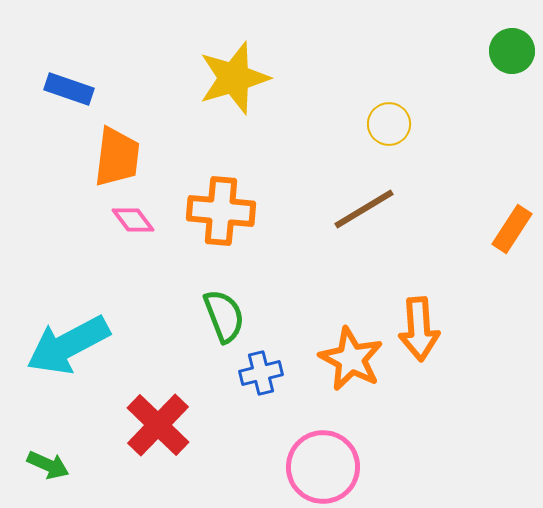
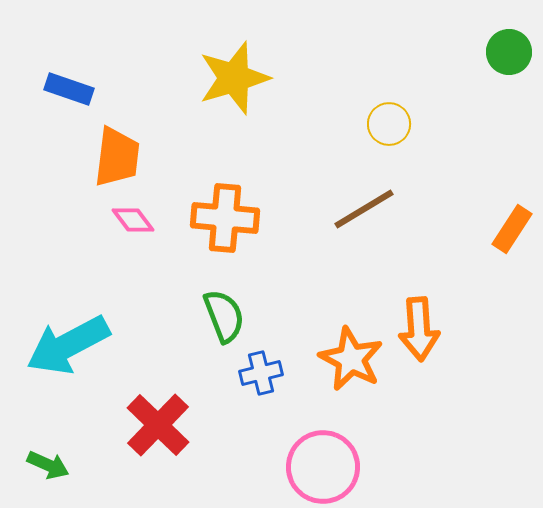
green circle: moved 3 px left, 1 px down
orange cross: moved 4 px right, 7 px down
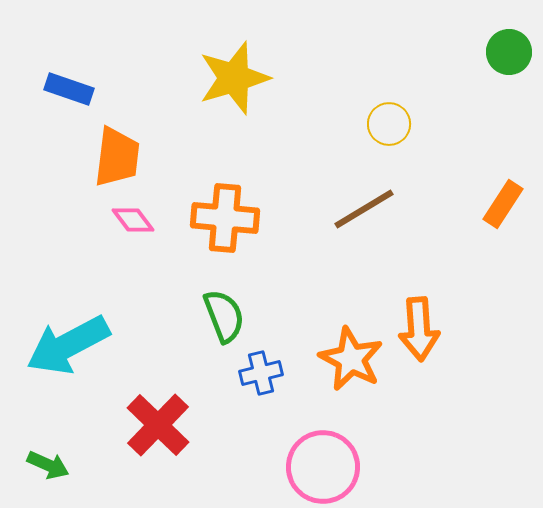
orange rectangle: moved 9 px left, 25 px up
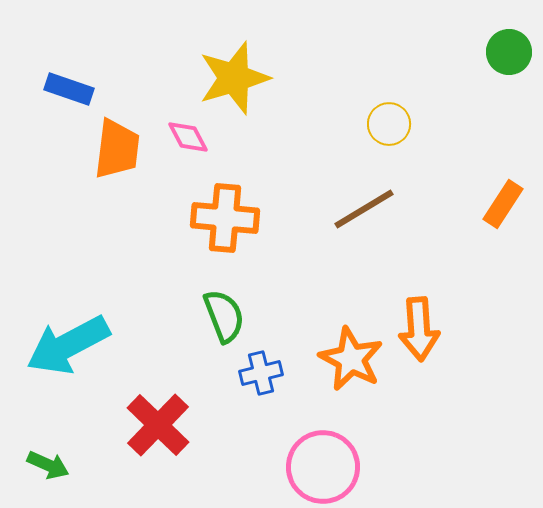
orange trapezoid: moved 8 px up
pink diamond: moved 55 px right, 83 px up; rotated 9 degrees clockwise
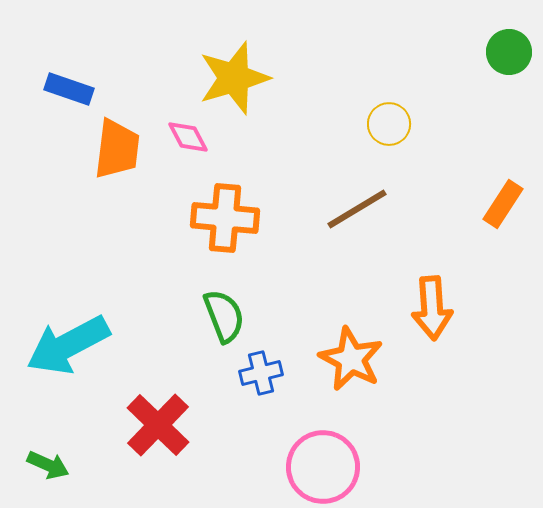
brown line: moved 7 px left
orange arrow: moved 13 px right, 21 px up
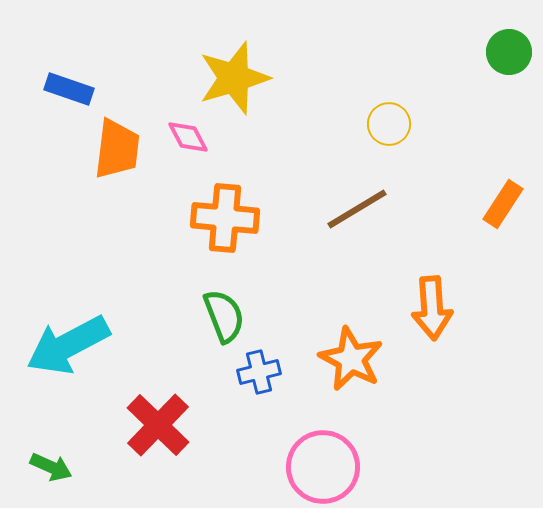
blue cross: moved 2 px left, 1 px up
green arrow: moved 3 px right, 2 px down
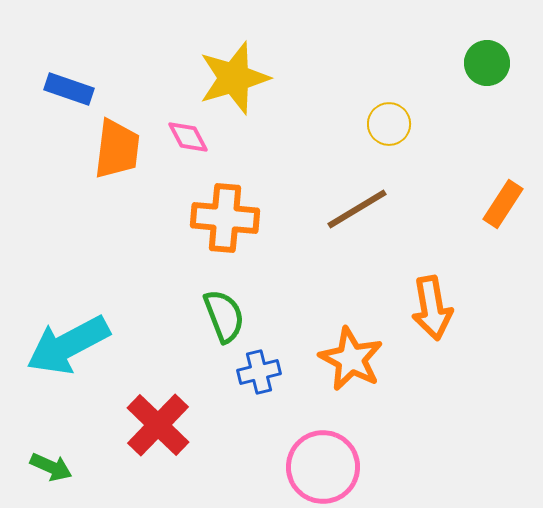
green circle: moved 22 px left, 11 px down
orange arrow: rotated 6 degrees counterclockwise
